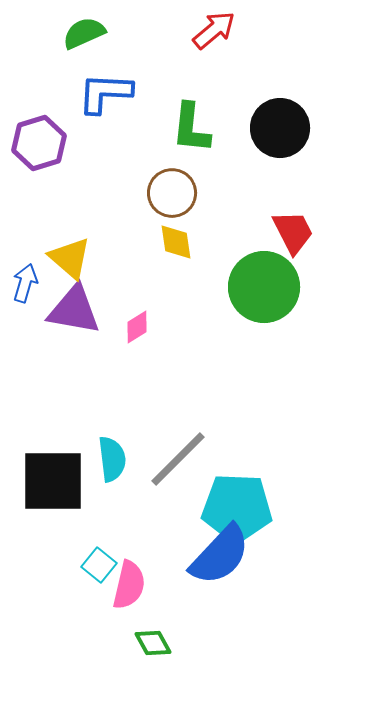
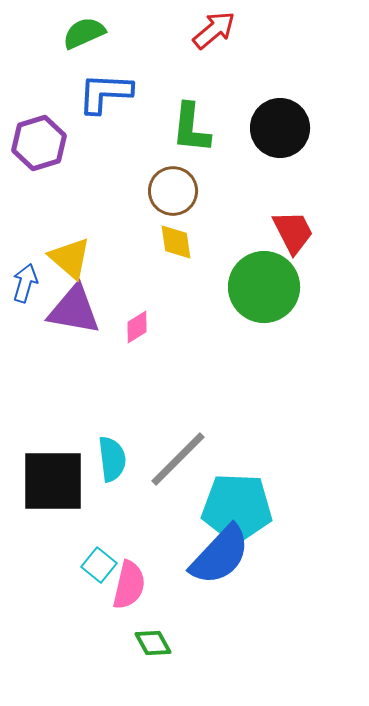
brown circle: moved 1 px right, 2 px up
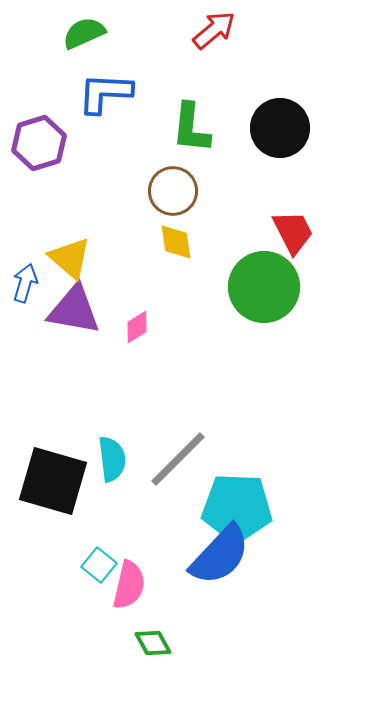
black square: rotated 16 degrees clockwise
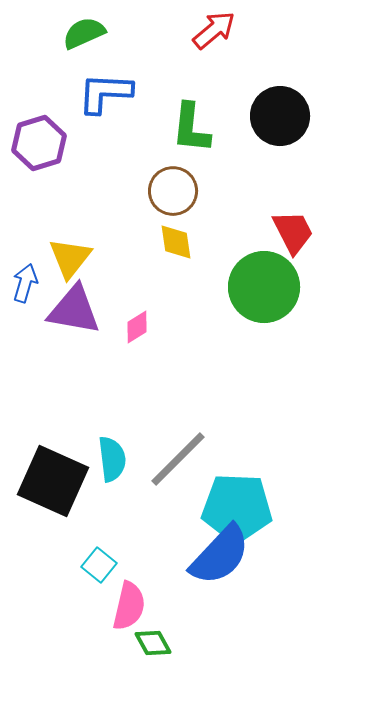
black circle: moved 12 px up
yellow triangle: rotated 27 degrees clockwise
black square: rotated 8 degrees clockwise
pink semicircle: moved 21 px down
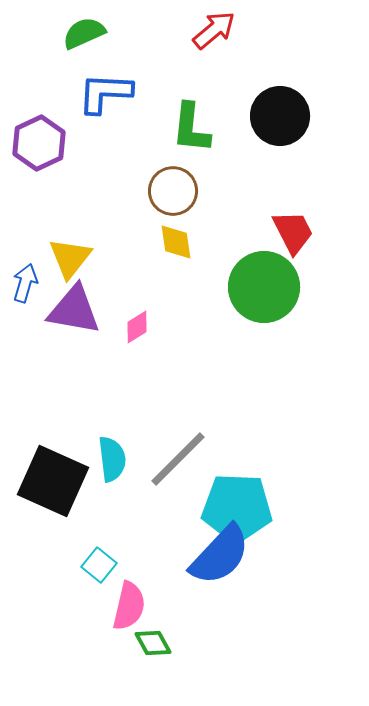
purple hexagon: rotated 8 degrees counterclockwise
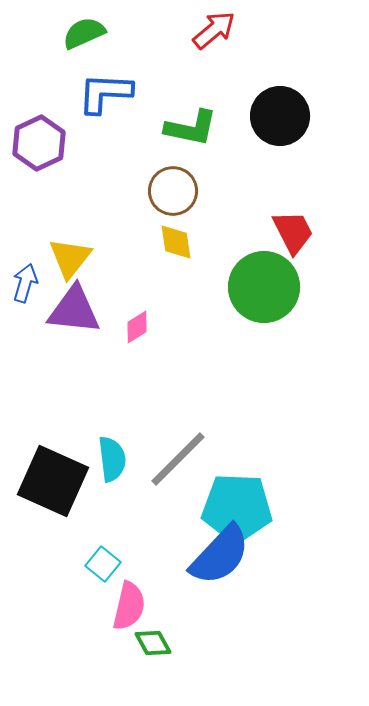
green L-shape: rotated 84 degrees counterclockwise
purple triangle: rotated 4 degrees counterclockwise
cyan square: moved 4 px right, 1 px up
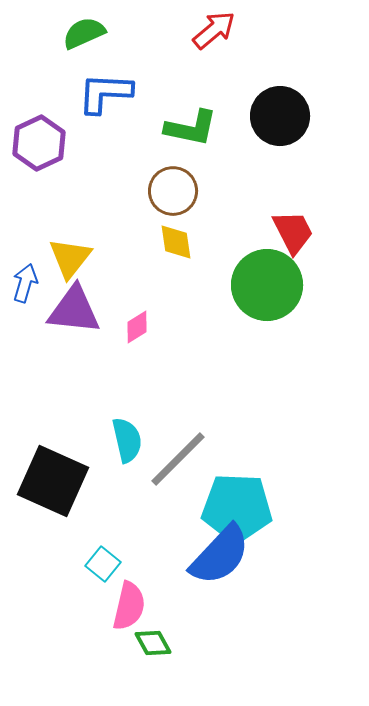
green circle: moved 3 px right, 2 px up
cyan semicircle: moved 15 px right, 19 px up; rotated 6 degrees counterclockwise
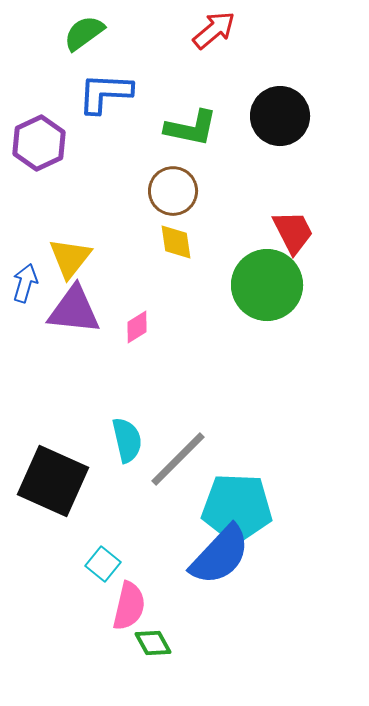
green semicircle: rotated 12 degrees counterclockwise
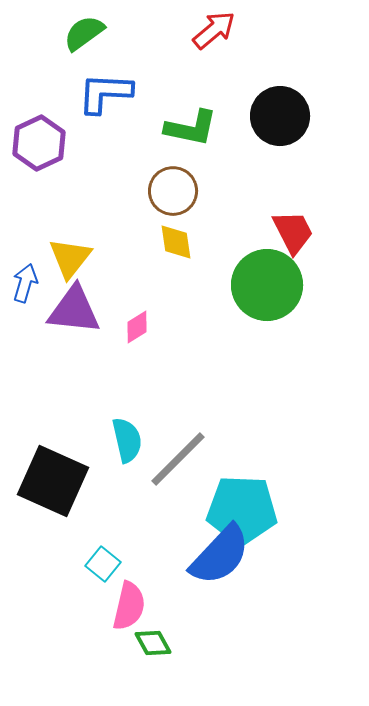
cyan pentagon: moved 5 px right, 2 px down
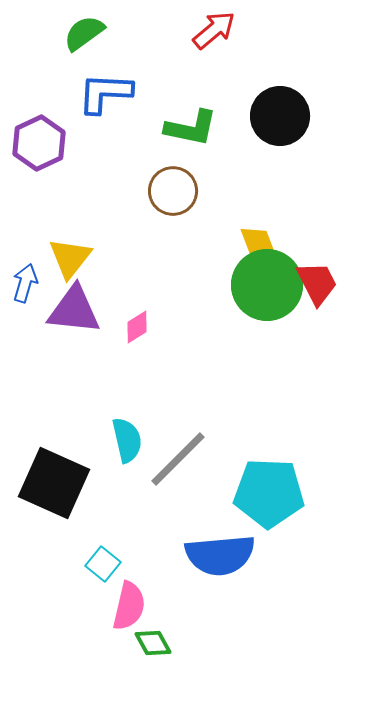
red trapezoid: moved 24 px right, 51 px down
yellow diamond: moved 82 px right; rotated 12 degrees counterclockwise
black square: moved 1 px right, 2 px down
cyan pentagon: moved 27 px right, 17 px up
blue semicircle: rotated 42 degrees clockwise
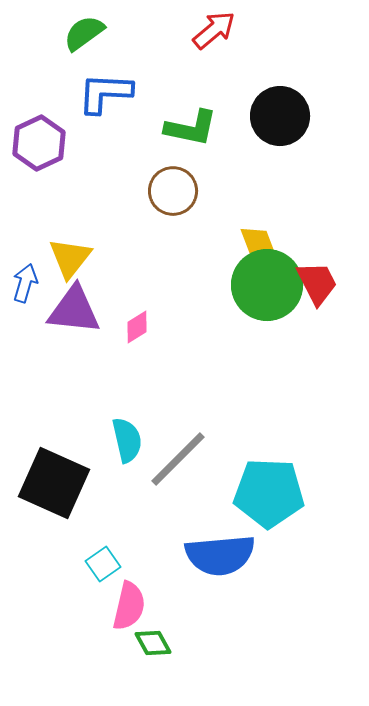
cyan square: rotated 16 degrees clockwise
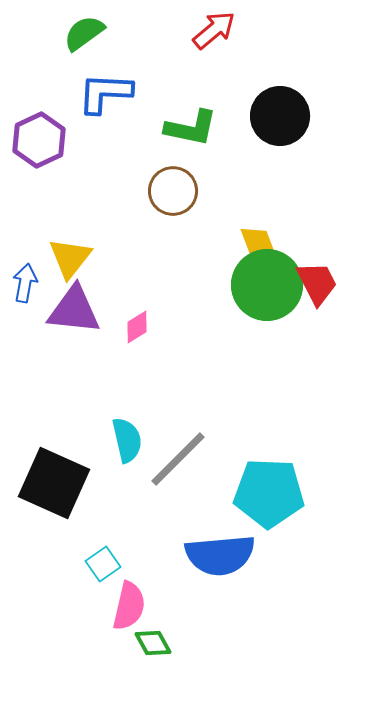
purple hexagon: moved 3 px up
blue arrow: rotated 6 degrees counterclockwise
